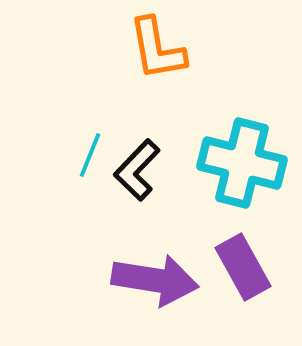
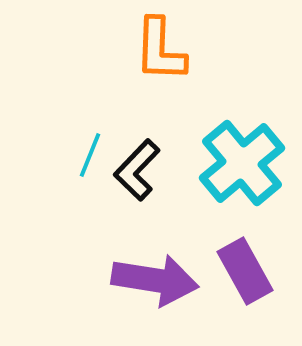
orange L-shape: moved 3 px right, 1 px down; rotated 12 degrees clockwise
cyan cross: rotated 36 degrees clockwise
purple rectangle: moved 2 px right, 4 px down
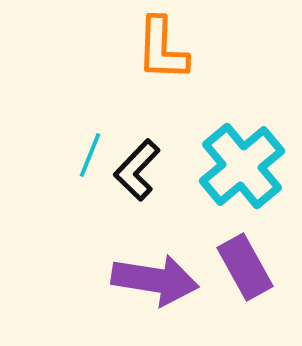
orange L-shape: moved 2 px right, 1 px up
cyan cross: moved 3 px down
purple rectangle: moved 4 px up
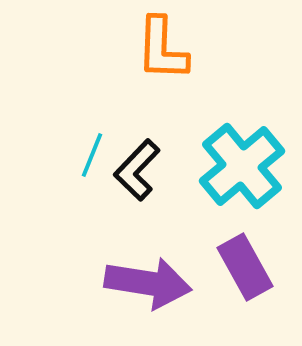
cyan line: moved 2 px right
purple arrow: moved 7 px left, 3 px down
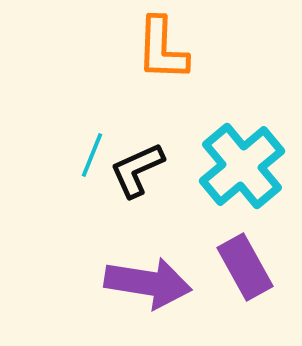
black L-shape: rotated 22 degrees clockwise
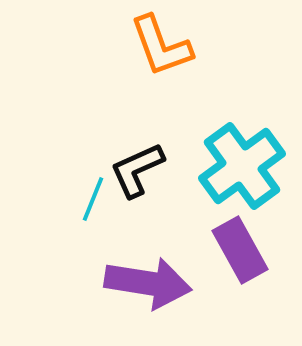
orange L-shape: moved 1 px left, 3 px up; rotated 22 degrees counterclockwise
cyan line: moved 1 px right, 44 px down
cyan cross: rotated 4 degrees clockwise
purple rectangle: moved 5 px left, 17 px up
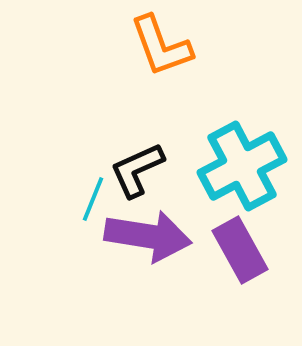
cyan cross: rotated 8 degrees clockwise
purple arrow: moved 47 px up
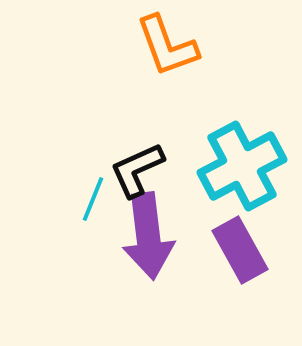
orange L-shape: moved 6 px right
purple arrow: rotated 74 degrees clockwise
